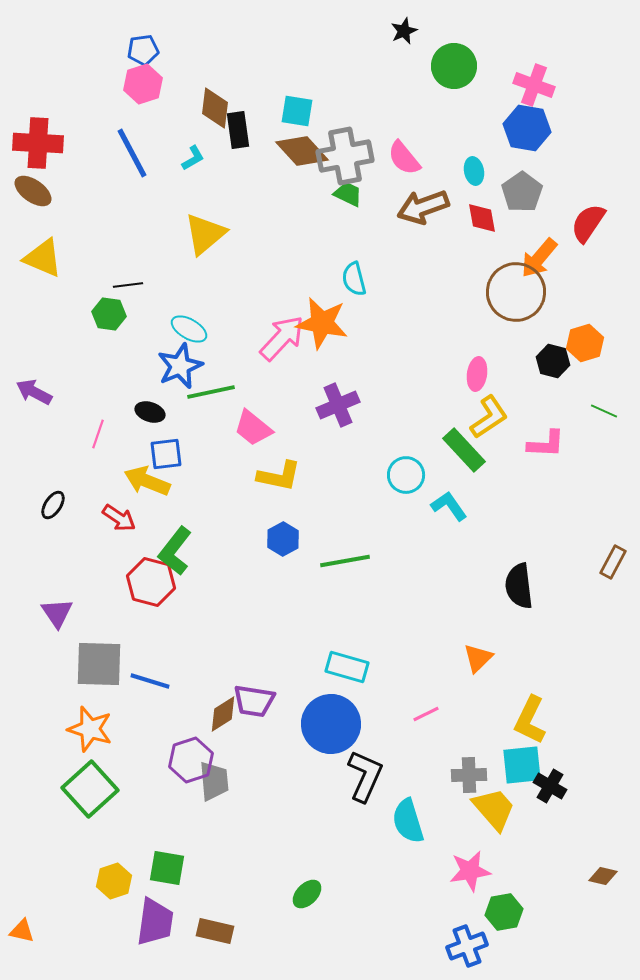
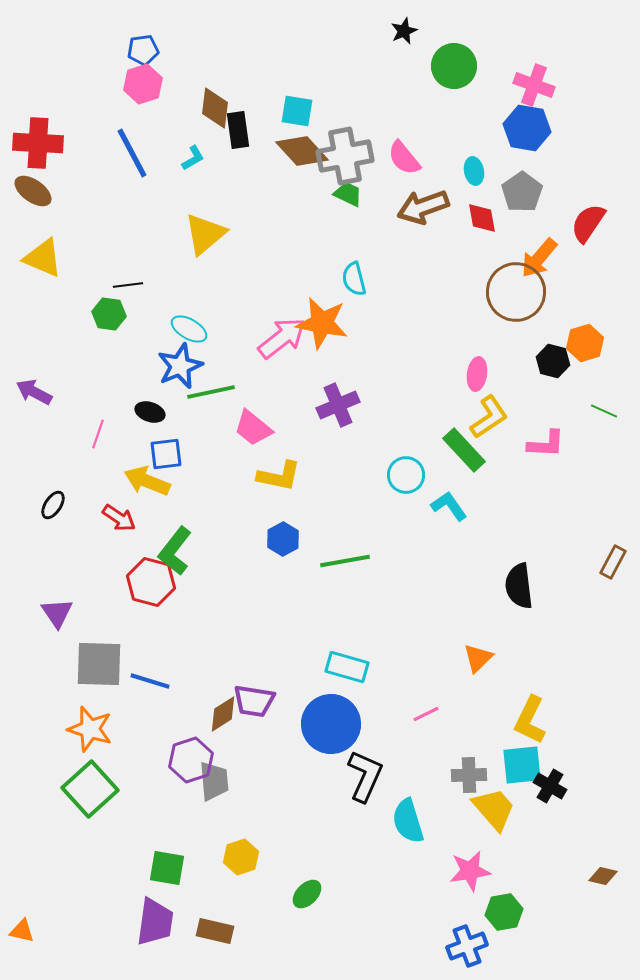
pink arrow at (282, 338): rotated 9 degrees clockwise
yellow hexagon at (114, 881): moved 127 px right, 24 px up
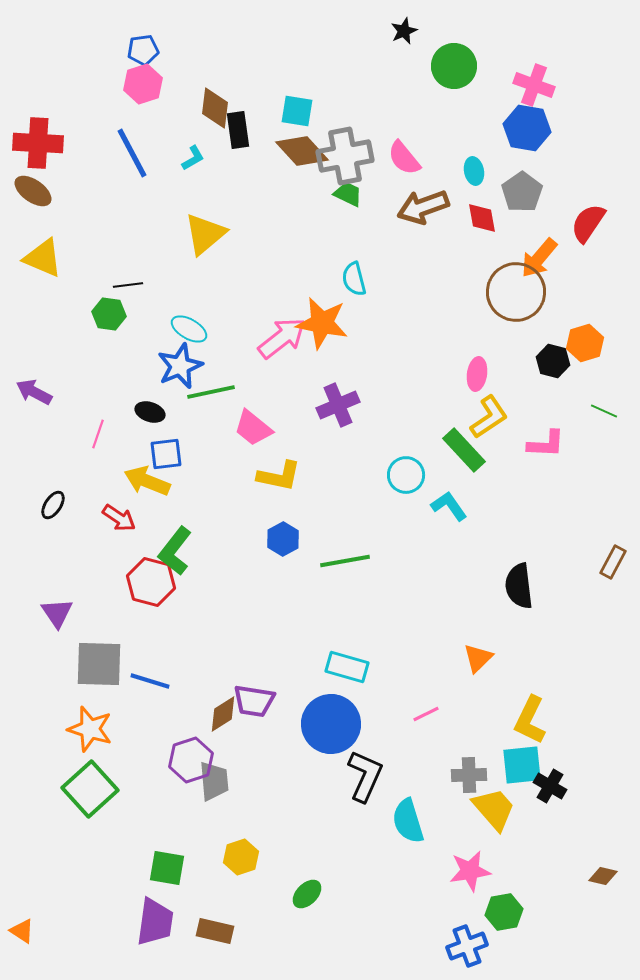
orange triangle at (22, 931): rotated 20 degrees clockwise
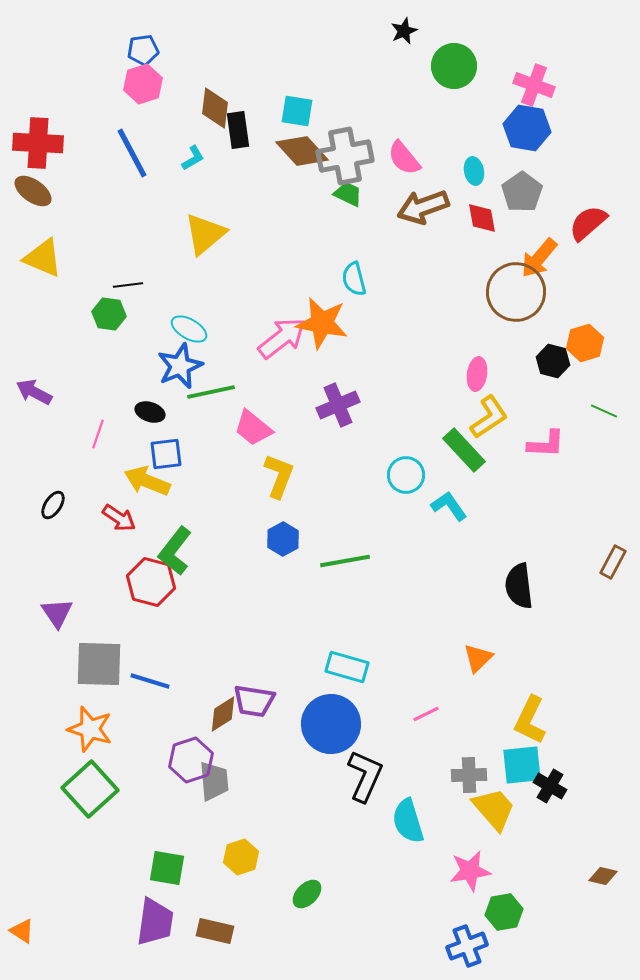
red semicircle at (588, 223): rotated 15 degrees clockwise
yellow L-shape at (279, 476): rotated 81 degrees counterclockwise
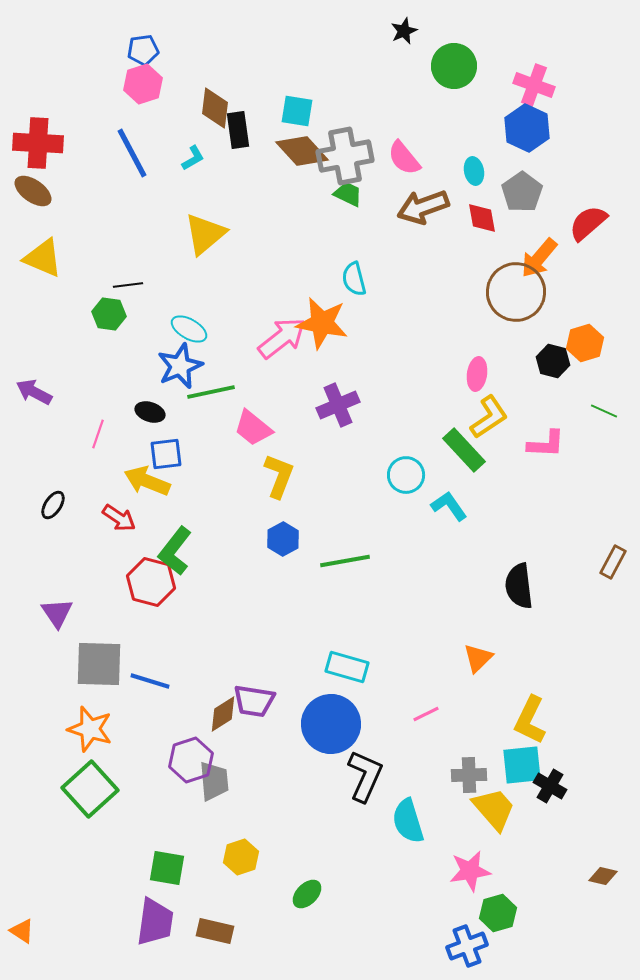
blue hexagon at (527, 128): rotated 15 degrees clockwise
green hexagon at (504, 912): moved 6 px left, 1 px down; rotated 6 degrees counterclockwise
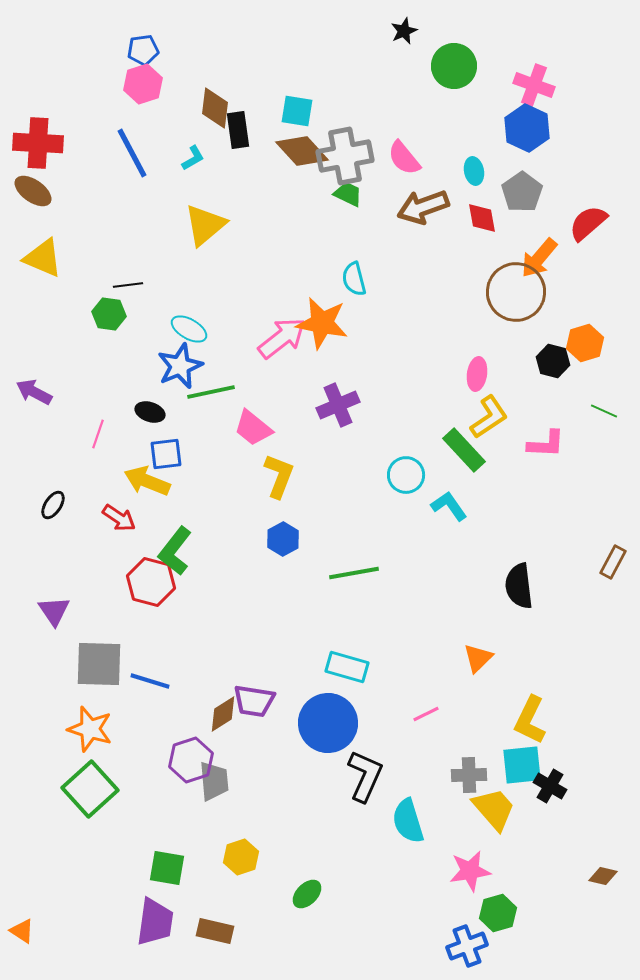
yellow triangle at (205, 234): moved 9 px up
green line at (345, 561): moved 9 px right, 12 px down
purple triangle at (57, 613): moved 3 px left, 2 px up
blue circle at (331, 724): moved 3 px left, 1 px up
